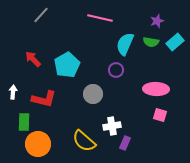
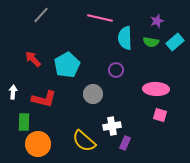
cyan semicircle: moved 6 px up; rotated 25 degrees counterclockwise
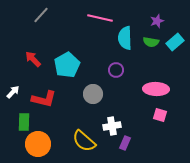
white arrow: rotated 40 degrees clockwise
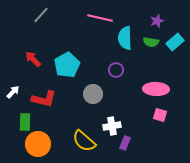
green rectangle: moved 1 px right
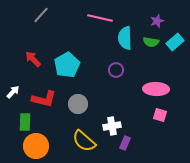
gray circle: moved 15 px left, 10 px down
orange circle: moved 2 px left, 2 px down
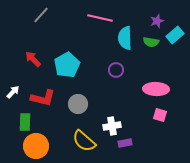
cyan rectangle: moved 7 px up
red L-shape: moved 1 px left, 1 px up
purple rectangle: rotated 56 degrees clockwise
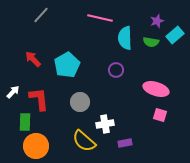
pink ellipse: rotated 15 degrees clockwise
red L-shape: moved 4 px left, 1 px down; rotated 110 degrees counterclockwise
gray circle: moved 2 px right, 2 px up
white cross: moved 7 px left, 2 px up
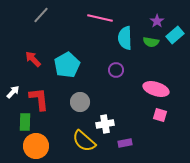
purple star: rotated 16 degrees counterclockwise
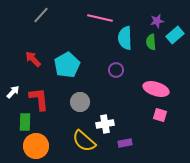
purple star: rotated 24 degrees clockwise
green semicircle: rotated 77 degrees clockwise
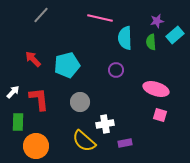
cyan pentagon: rotated 15 degrees clockwise
green rectangle: moved 7 px left
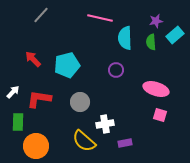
purple star: moved 1 px left
red L-shape: rotated 75 degrees counterclockwise
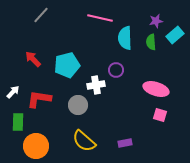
gray circle: moved 2 px left, 3 px down
white cross: moved 9 px left, 39 px up
